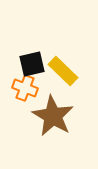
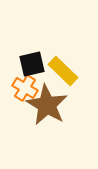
orange cross: rotated 10 degrees clockwise
brown star: moved 6 px left, 11 px up
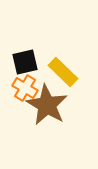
black square: moved 7 px left, 2 px up
yellow rectangle: moved 1 px down
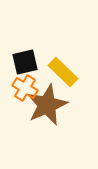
brown star: rotated 18 degrees clockwise
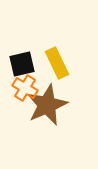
black square: moved 3 px left, 2 px down
yellow rectangle: moved 6 px left, 9 px up; rotated 20 degrees clockwise
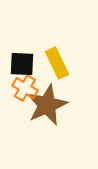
black square: rotated 16 degrees clockwise
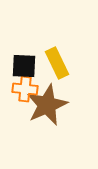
black square: moved 2 px right, 2 px down
orange cross: moved 1 px down; rotated 25 degrees counterclockwise
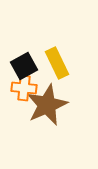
black square: rotated 32 degrees counterclockwise
orange cross: moved 1 px left, 1 px up
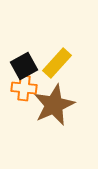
yellow rectangle: rotated 68 degrees clockwise
brown star: moved 7 px right
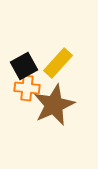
yellow rectangle: moved 1 px right
orange cross: moved 3 px right
